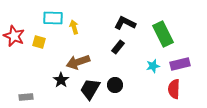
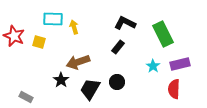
cyan rectangle: moved 1 px down
cyan star: rotated 24 degrees counterclockwise
black circle: moved 2 px right, 3 px up
gray rectangle: rotated 32 degrees clockwise
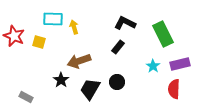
brown arrow: moved 1 px right, 1 px up
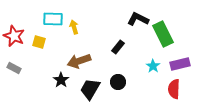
black L-shape: moved 13 px right, 4 px up
black circle: moved 1 px right
gray rectangle: moved 12 px left, 29 px up
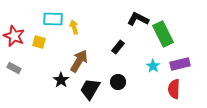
brown arrow: rotated 140 degrees clockwise
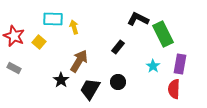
yellow square: rotated 24 degrees clockwise
purple rectangle: rotated 66 degrees counterclockwise
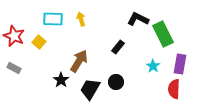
yellow arrow: moved 7 px right, 8 px up
black circle: moved 2 px left
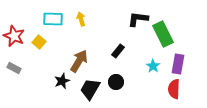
black L-shape: rotated 20 degrees counterclockwise
black rectangle: moved 4 px down
purple rectangle: moved 2 px left
black star: moved 1 px right, 1 px down; rotated 14 degrees clockwise
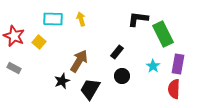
black rectangle: moved 1 px left, 1 px down
black circle: moved 6 px right, 6 px up
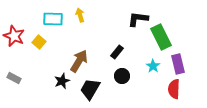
yellow arrow: moved 1 px left, 4 px up
green rectangle: moved 2 px left, 3 px down
purple rectangle: rotated 24 degrees counterclockwise
gray rectangle: moved 10 px down
